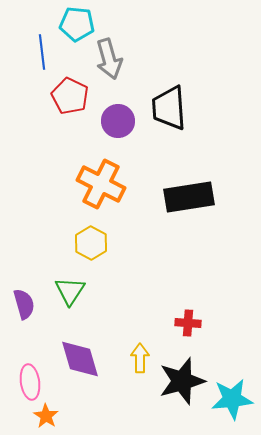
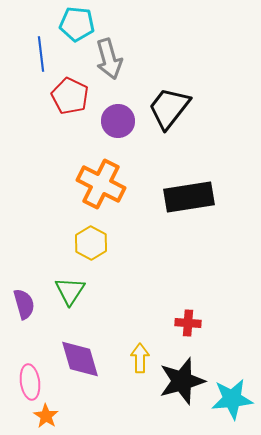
blue line: moved 1 px left, 2 px down
black trapezoid: rotated 42 degrees clockwise
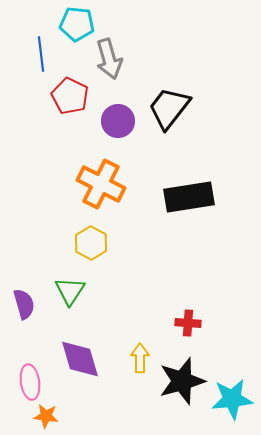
orange star: rotated 25 degrees counterclockwise
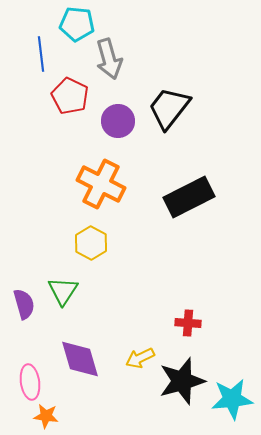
black rectangle: rotated 18 degrees counterclockwise
green triangle: moved 7 px left
yellow arrow: rotated 116 degrees counterclockwise
